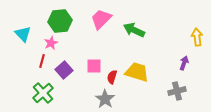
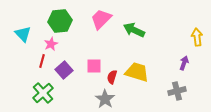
pink star: moved 1 px down
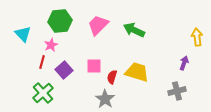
pink trapezoid: moved 3 px left, 6 px down
pink star: moved 1 px down
red line: moved 1 px down
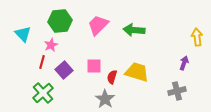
green arrow: rotated 20 degrees counterclockwise
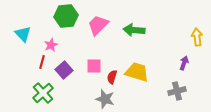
green hexagon: moved 6 px right, 5 px up
gray star: rotated 18 degrees counterclockwise
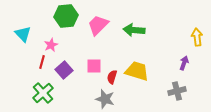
yellow trapezoid: moved 1 px up
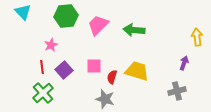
cyan triangle: moved 22 px up
red line: moved 5 px down; rotated 24 degrees counterclockwise
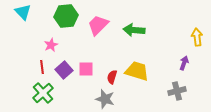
pink square: moved 8 px left, 3 px down
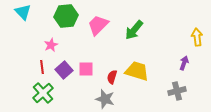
green arrow: rotated 55 degrees counterclockwise
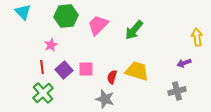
purple arrow: rotated 128 degrees counterclockwise
